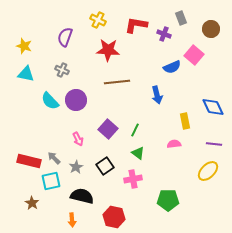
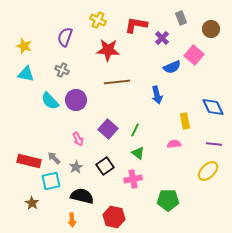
purple cross: moved 2 px left, 4 px down; rotated 24 degrees clockwise
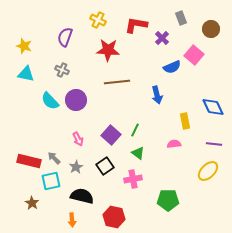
purple square: moved 3 px right, 6 px down
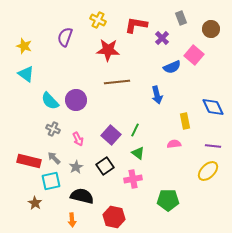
gray cross: moved 9 px left, 59 px down
cyan triangle: rotated 24 degrees clockwise
purple line: moved 1 px left, 2 px down
brown star: moved 3 px right
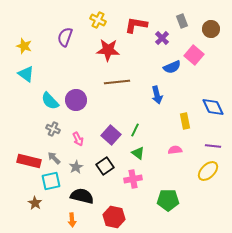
gray rectangle: moved 1 px right, 3 px down
pink semicircle: moved 1 px right, 6 px down
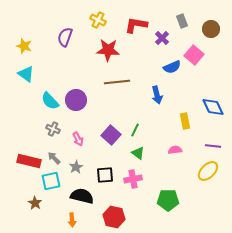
black square: moved 9 px down; rotated 30 degrees clockwise
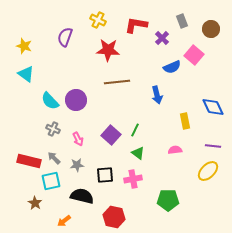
gray star: moved 1 px right, 2 px up; rotated 24 degrees clockwise
orange arrow: moved 8 px left, 1 px down; rotated 56 degrees clockwise
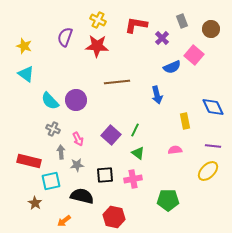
red star: moved 11 px left, 4 px up
gray arrow: moved 7 px right, 6 px up; rotated 40 degrees clockwise
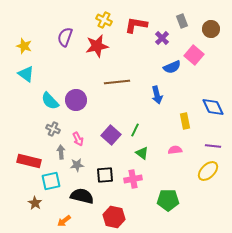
yellow cross: moved 6 px right
red star: rotated 15 degrees counterclockwise
green triangle: moved 4 px right
